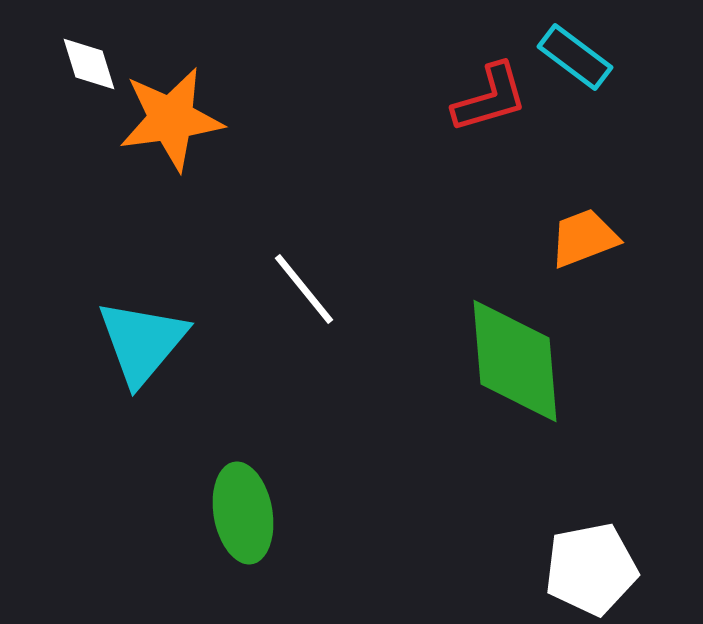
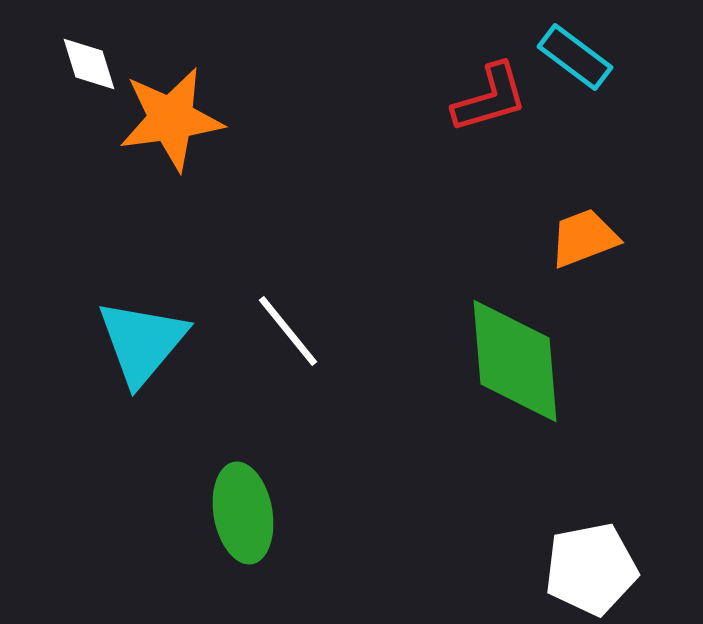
white line: moved 16 px left, 42 px down
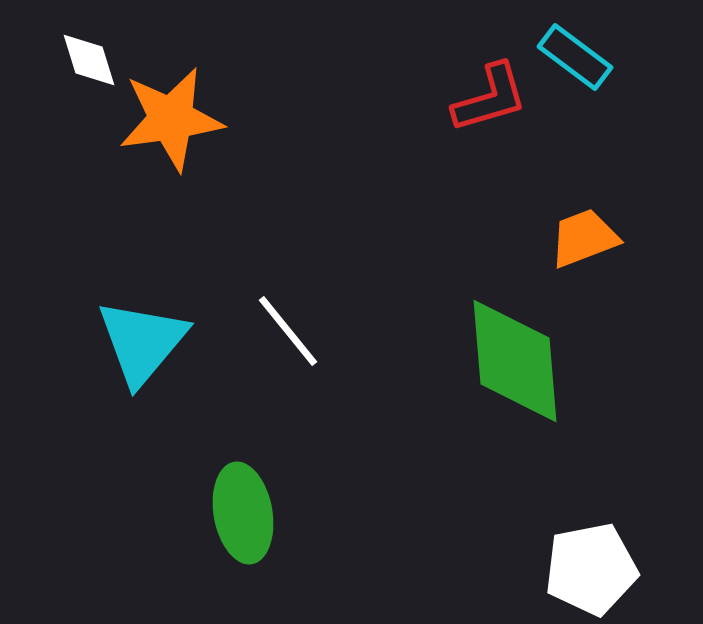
white diamond: moved 4 px up
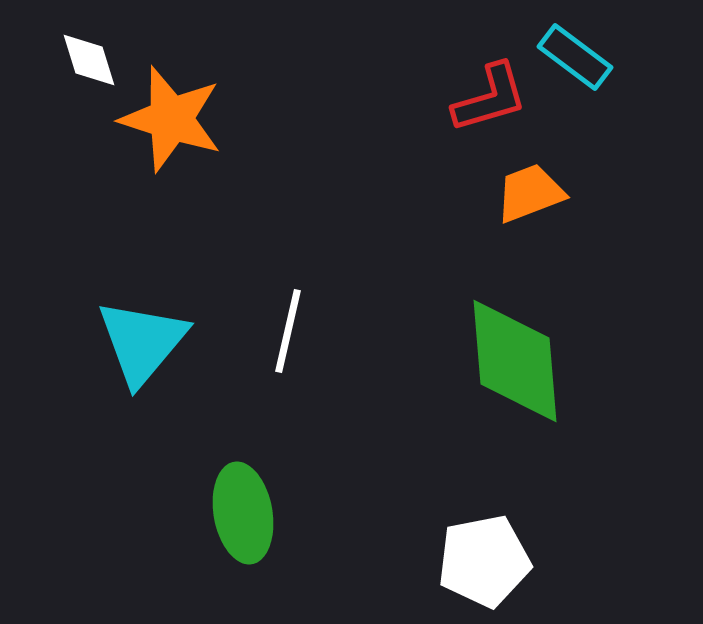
orange star: rotated 26 degrees clockwise
orange trapezoid: moved 54 px left, 45 px up
white line: rotated 52 degrees clockwise
white pentagon: moved 107 px left, 8 px up
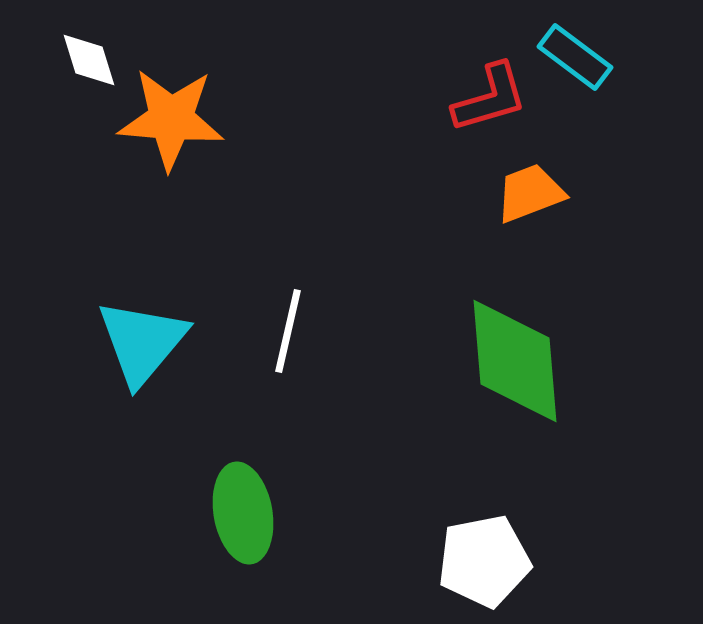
orange star: rotated 13 degrees counterclockwise
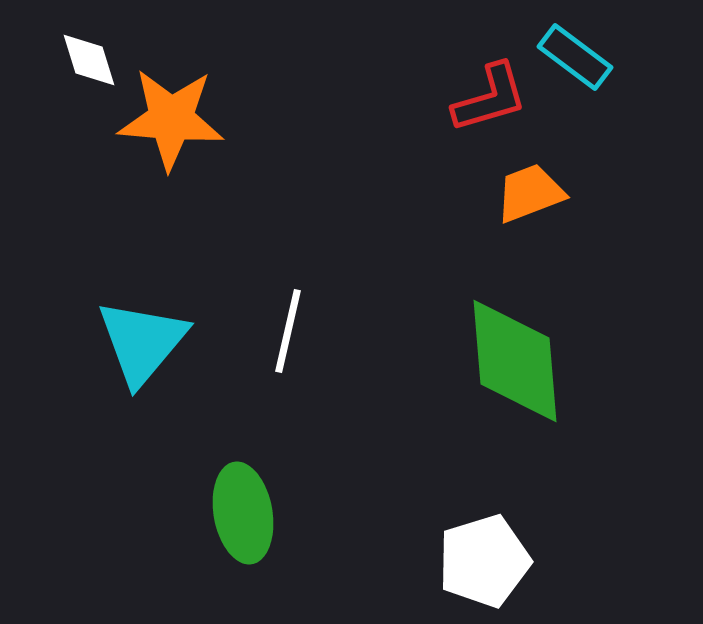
white pentagon: rotated 6 degrees counterclockwise
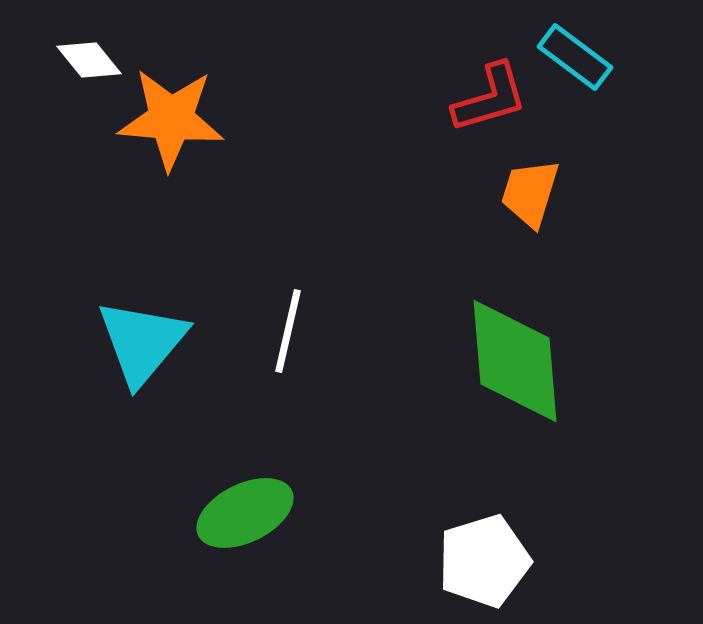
white diamond: rotated 22 degrees counterclockwise
orange trapezoid: rotated 52 degrees counterclockwise
green ellipse: moved 2 px right; rotated 74 degrees clockwise
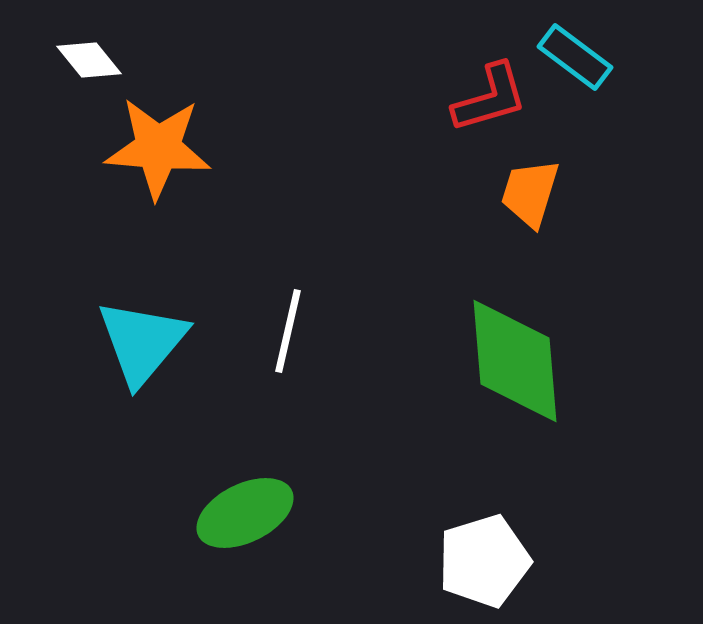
orange star: moved 13 px left, 29 px down
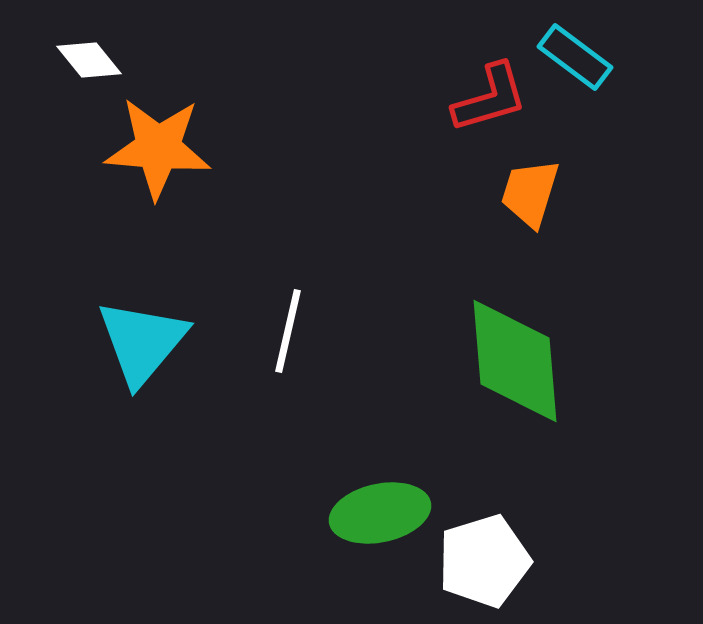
green ellipse: moved 135 px right; rotated 14 degrees clockwise
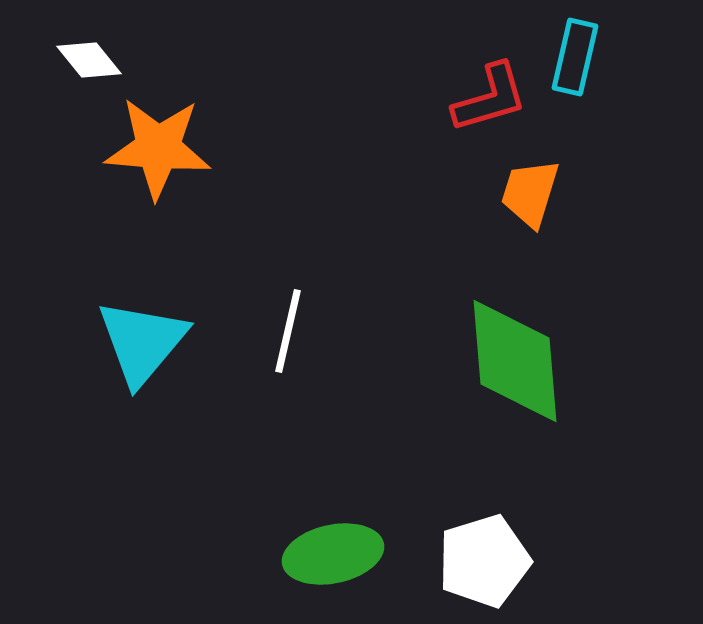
cyan rectangle: rotated 66 degrees clockwise
green ellipse: moved 47 px left, 41 px down
